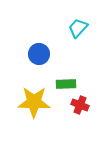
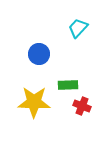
green rectangle: moved 2 px right, 1 px down
red cross: moved 2 px right, 1 px down
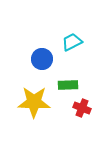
cyan trapezoid: moved 6 px left, 14 px down; rotated 20 degrees clockwise
blue circle: moved 3 px right, 5 px down
red cross: moved 2 px down
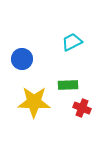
blue circle: moved 20 px left
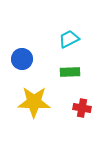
cyan trapezoid: moved 3 px left, 3 px up
green rectangle: moved 2 px right, 13 px up
red cross: rotated 12 degrees counterclockwise
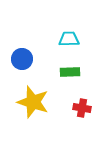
cyan trapezoid: rotated 25 degrees clockwise
yellow star: moved 1 px left; rotated 16 degrees clockwise
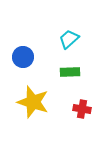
cyan trapezoid: rotated 40 degrees counterclockwise
blue circle: moved 1 px right, 2 px up
red cross: moved 1 px down
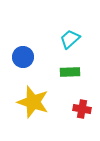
cyan trapezoid: moved 1 px right
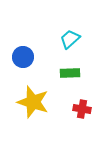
green rectangle: moved 1 px down
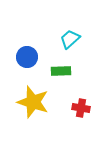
blue circle: moved 4 px right
green rectangle: moved 9 px left, 2 px up
red cross: moved 1 px left, 1 px up
